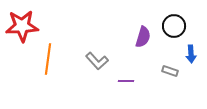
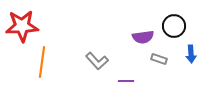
purple semicircle: rotated 65 degrees clockwise
orange line: moved 6 px left, 3 px down
gray rectangle: moved 11 px left, 12 px up
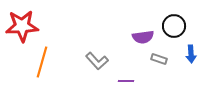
orange line: rotated 8 degrees clockwise
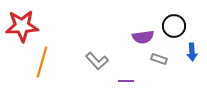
blue arrow: moved 1 px right, 2 px up
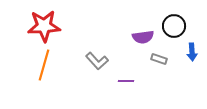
red star: moved 22 px right
orange line: moved 2 px right, 3 px down
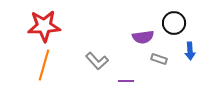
black circle: moved 3 px up
blue arrow: moved 2 px left, 1 px up
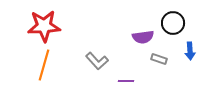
black circle: moved 1 px left
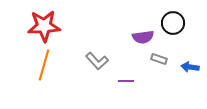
blue arrow: moved 16 px down; rotated 102 degrees clockwise
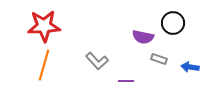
purple semicircle: rotated 20 degrees clockwise
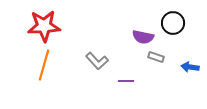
gray rectangle: moved 3 px left, 2 px up
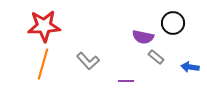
gray rectangle: rotated 21 degrees clockwise
gray L-shape: moved 9 px left
orange line: moved 1 px left, 1 px up
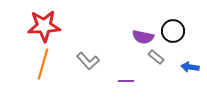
black circle: moved 8 px down
